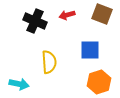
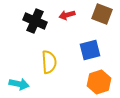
blue square: rotated 15 degrees counterclockwise
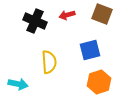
cyan arrow: moved 1 px left
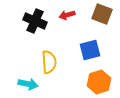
cyan arrow: moved 10 px right
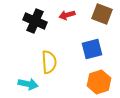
blue square: moved 2 px right, 1 px up
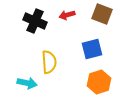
cyan arrow: moved 1 px left, 1 px up
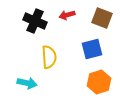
brown square: moved 4 px down
yellow semicircle: moved 5 px up
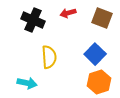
red arrow: moved 1 px right, 2 px up
black cross: moved 2 px left, 1 px up
blue square: moved 3 px right, 5 px down; rotated 30 degrees counterclockwise
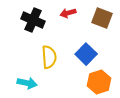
blue square: moved 9 px left
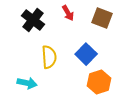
red arrow: rotated 105 degrees counterclockwise
black cross: rotated 15 degrees clockwise
